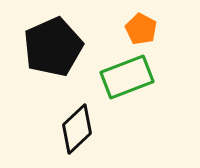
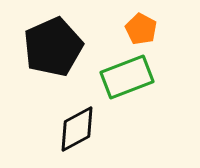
black diamond: rotated 15 degrees clockwise
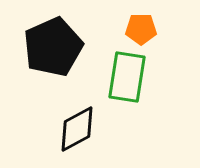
orange pentagon: rotated 28 degrees counterclockwise
green rectangle: rotated 60 degrees counterclockwise
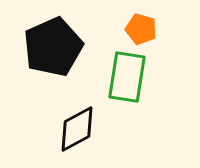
orange pentagon: rotated 16 degrees clockwise
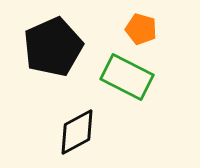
green rectangle: rotated 72 degrees counterclockwise
black diamond: moved 3 px down
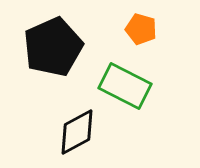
green rectangle: moved 2 px left, 9 px down
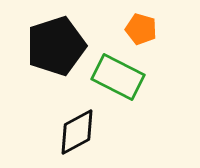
black pentagon: moved 3 px right, 1 px up; rotated 6 degrees clockwise
green rectangle: moved 7 px left, 9 px up
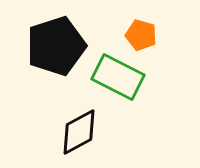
orange pentagon: moved 6 px down
black diamond: moved 2 px right
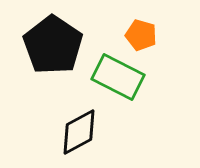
black pentagon: moved 3 px left, 1 px up; rotated 20 degrees counterclockwise
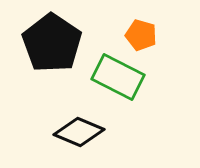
black pentagon: moved 1 px left, 2 px up
black diamond: rotated 51 degrees clockwise
